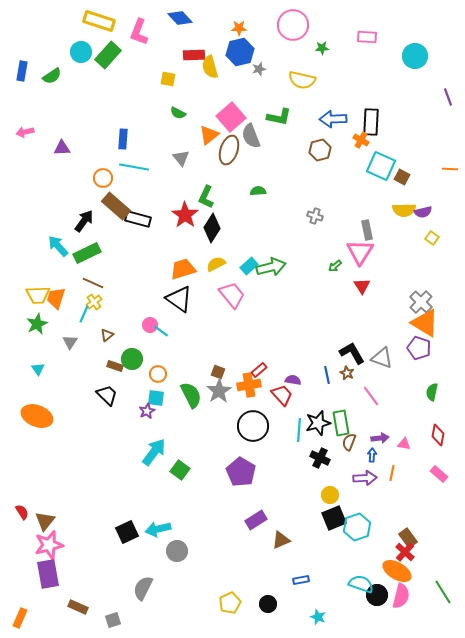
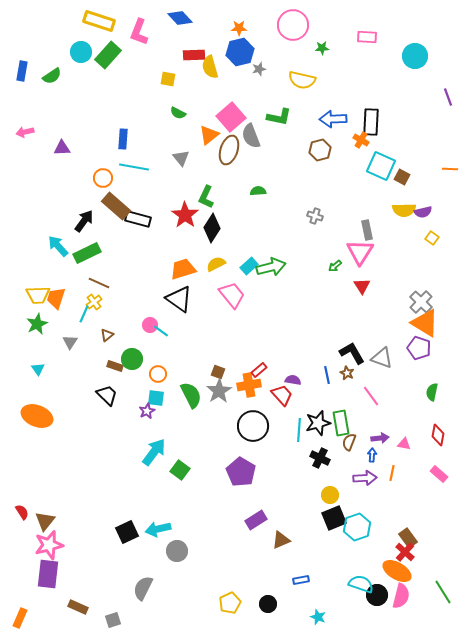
brown line at (93, 283): moved 6 px right
purple rectangle at (48, 574): rotated 16 degrees clockwise
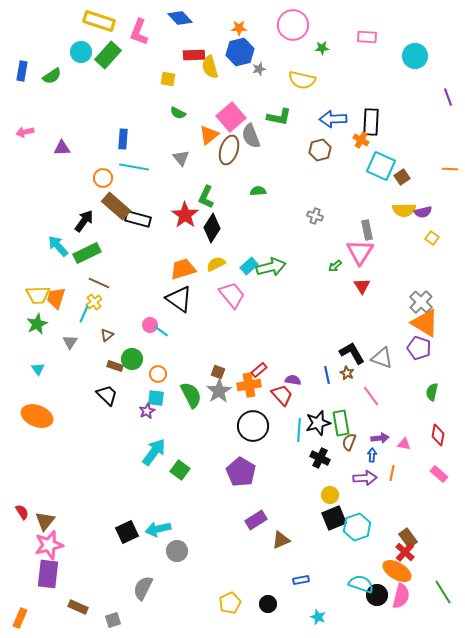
brown square at (402, 177): rotated 28 degrees clockwise
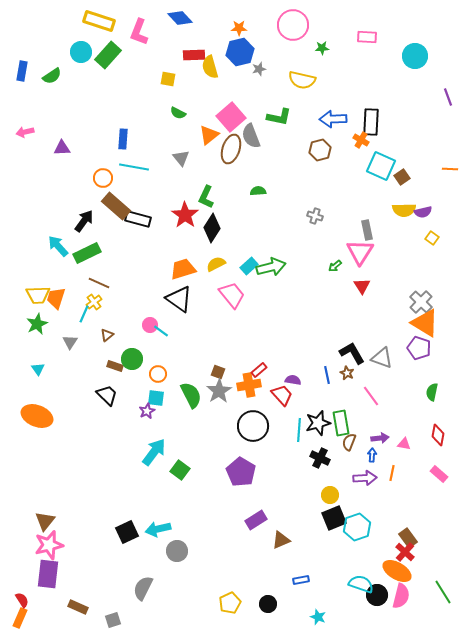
brown ellipse at (229, 150): moved 2 px right, 1 px up
red semicircle at (22, 512): moved 88 px down
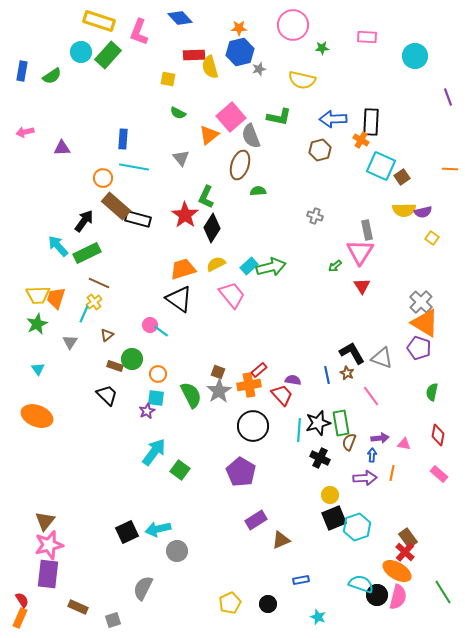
brown ellipse at (231, 149): moved 9 px right, 16 px down
pink semicircle at (401, 596): moved 3 px left, 1 px down
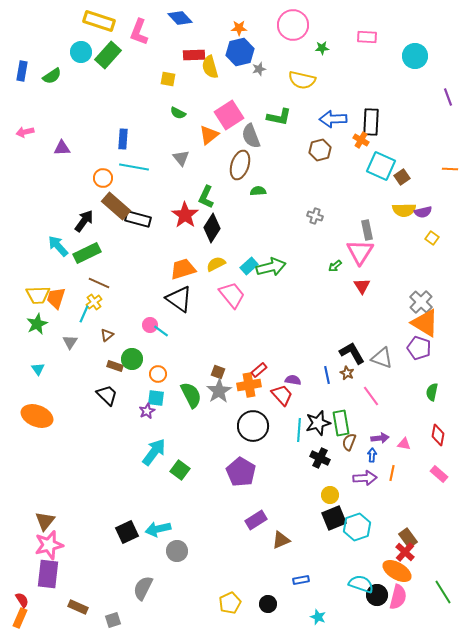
pink square at (231, 117): moved 2 px left, 2 px up; rotated 8 degrees clockwise
